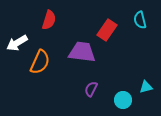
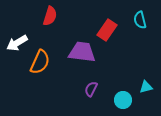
red semicircle: moved 1 px right, 4 px up
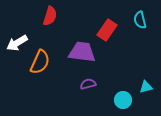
purple semicircle: moved 3 px left, 5 px up; rotated 49 degrees clockwise
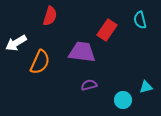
white arrow: moved 1 px left
purple semicircle: moved 1 px right, 1 px down
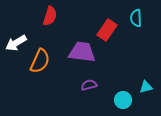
cyan semicircle: moved 4 px left, 2 px up; rotated 12 degrees clockwise
orange semicircle: moved 1 px up
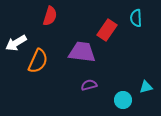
orange semicircle: moved 2 px left
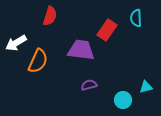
purple trapezoid: moved 1 px left, 2 px up
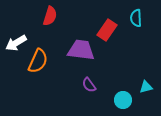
purple semicircle: rotated 112 degrees counterclockwise
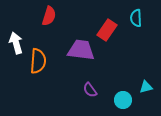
red semicircle: moved 1 px left
white arrow: rotated 105 degrees clockwise
orange semicircle: rotated 20 degrees counterclockwise
purple semicircle: moved 1 px right, 5 px down
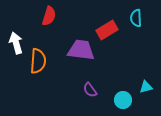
red rectangle: rotated 25 degrees clockwise
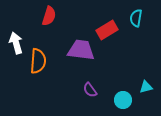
cyan semicircle: rotated 12 degrees clockwise
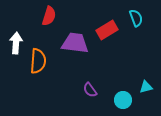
cyan semicircle: rotated 150 degrees clockwise
white arrow: rotated 20 degrees clockwise
purple trapezoid: moved 6 px left, 7 px up
